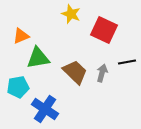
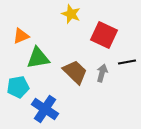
red square: moved 5 px down
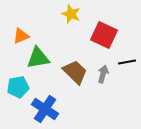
gray arrow: moved 1 px right, 1 px down
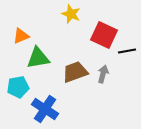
black line: moved 11 px up
brown trapezoid: rotated 64 degrees counterclockwise
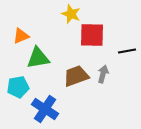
red square: moved 12 px left; rotated 24 degrees counterclockwise
brown trapezoid: moved 1 px right, 4 px down
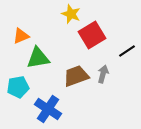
red square: rotated 32 degrees counterclockwise
black line: rotated 24 degrees counterclockwise
blue cross: moved 3 px right
